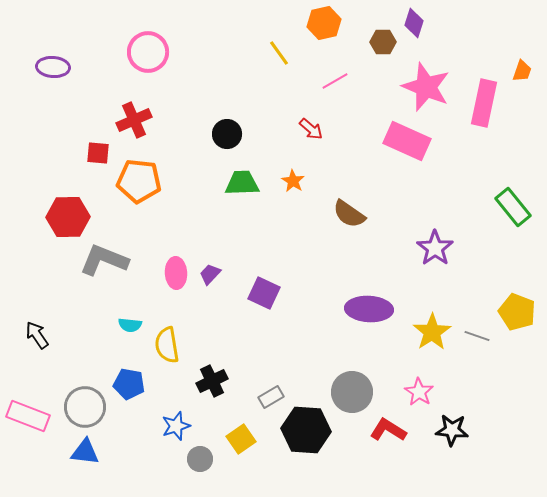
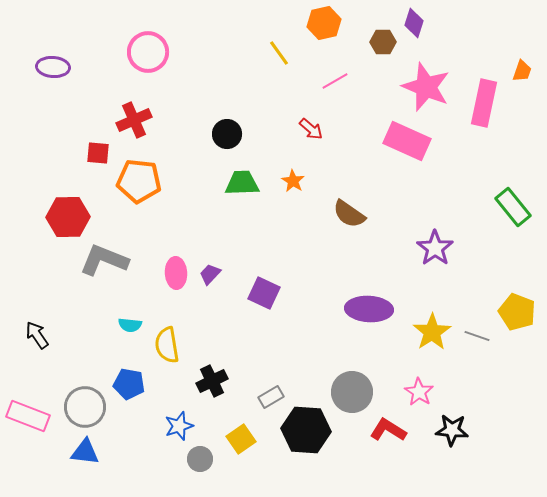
blue star at (176, 426): moved 3 px right
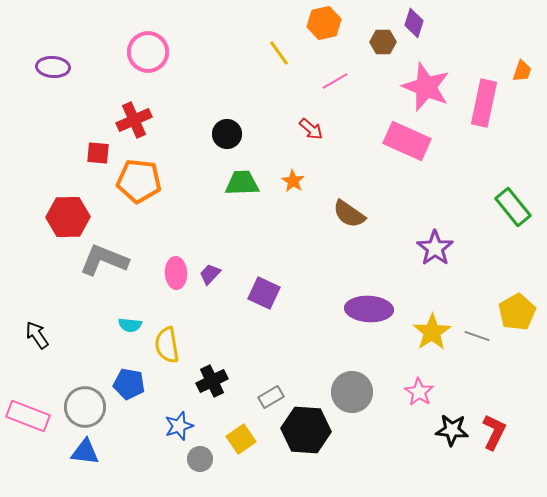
yellow pentagon at (517, 312): rotated 21 degrees clockwise
red L-shape at (388, 430): moved 106 px right, 2 px down; rotated 84 degrees clockwise
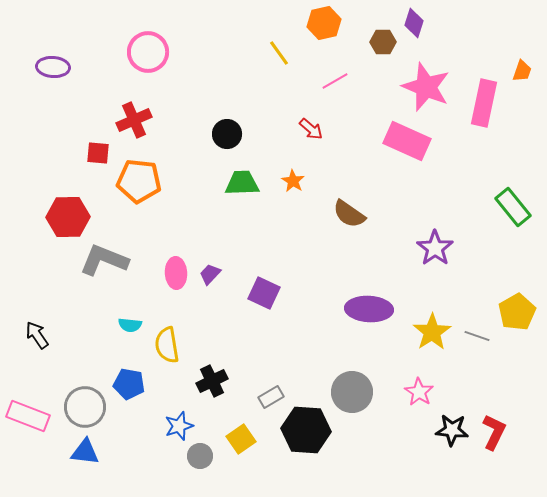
gray circle at (200, 459): moved 3 px up
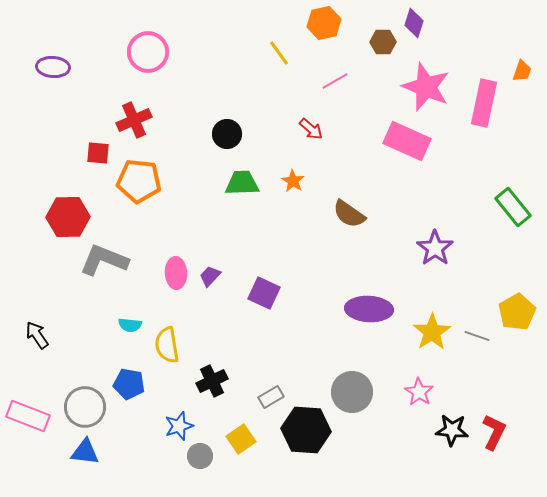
purple trapezoid at (210, 274): moved 2 px down
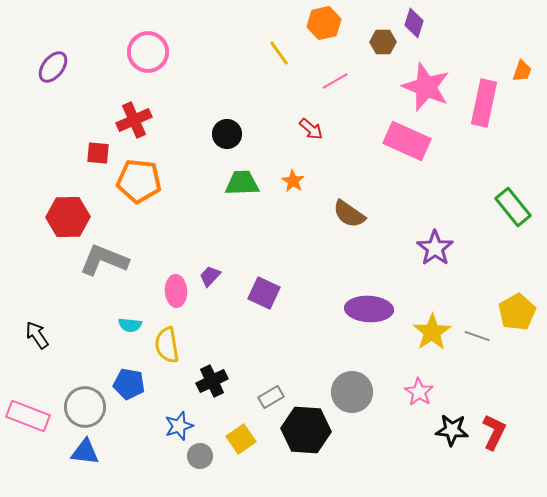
purple ellipse at (53, 67): rotated 56 degrees counterclockwise
pink ellipse at (176, 273): moved 18 px down
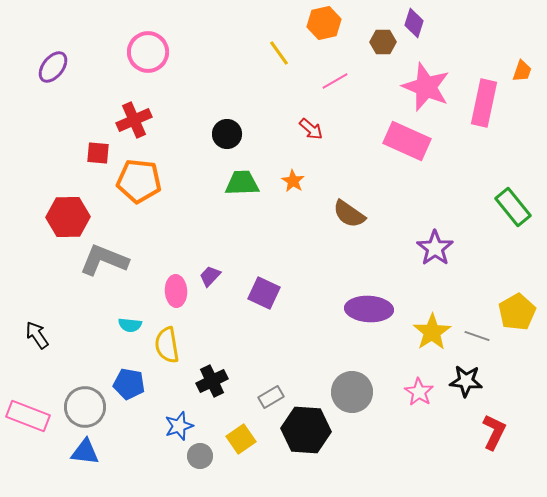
black star at (452, 430): moved 14 px right, 49 px up
